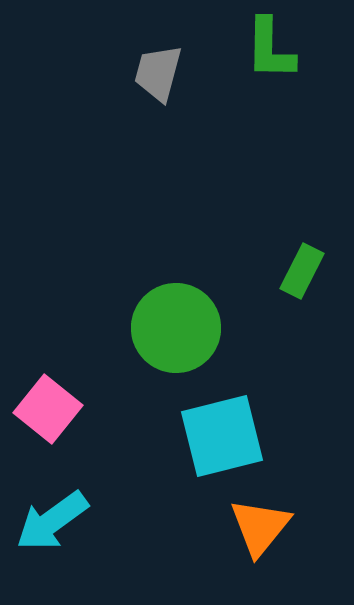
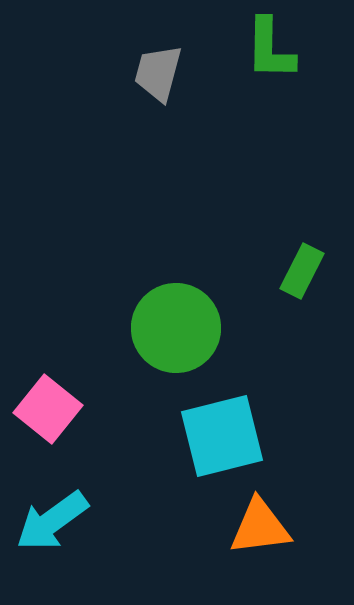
orange triangle: rotated 44 degrees clockwise
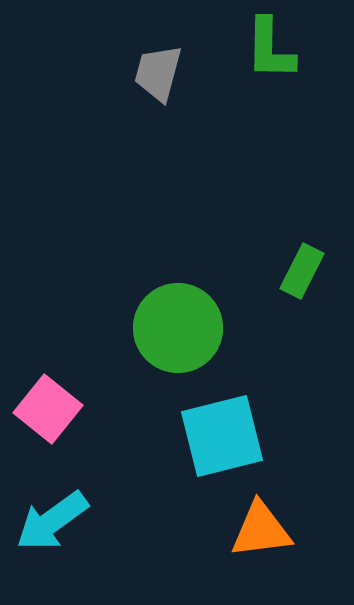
green circle: moved 2 px right
orange triangle: moved 1 px right, 3 px down
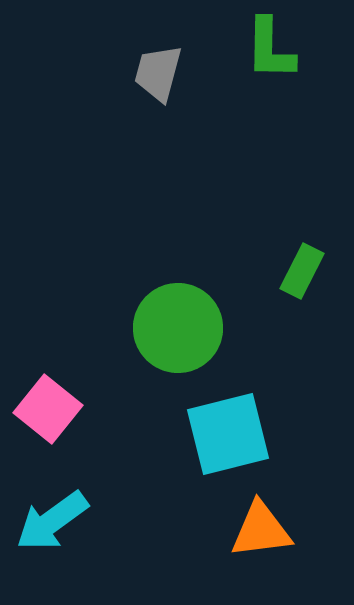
cyan square: moved 6 px right, 2 px up
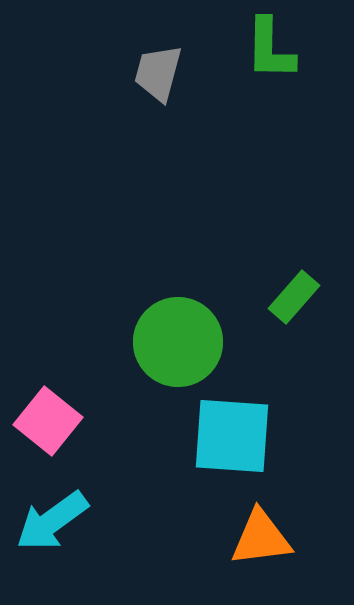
green rectangle: moved 8 px left, 26 px down; rotated 14 degrees clockwise
green circle: moved 14 px down
pink square: moved 12 px down
cyan square: moved 4 px right, 2 px down; rotated 18 degrees clockwise
orange triangle: moved 8 px down
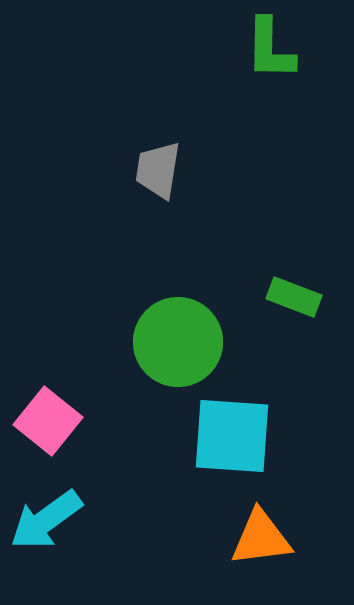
gray trapezoid: moved 97 px down; rotated 6 degrees counterclockwise
green rectangle: rotated 70 degrees clockwise
cyan arrow: moved 6 px left, 1 px up
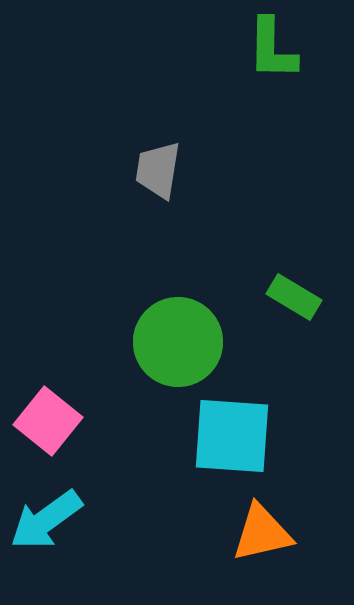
green L-shape: moved 2 px right
green rectangle: rotated 10 degrees clockwise
orange triangle: moved 1 px right, 5 px up; rotated 6 degrees counterclockwise
